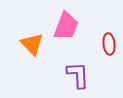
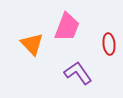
pink trapezoid: moved 1 px right, 1 px down
purple L-shape: moved 2 px up; rotated 32 degrees counterclockwise
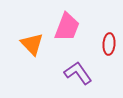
red ellipse: rotated 10 degrees clockwise
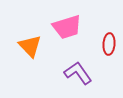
pink trapezoid: rotated 52 degrees clockwise
orange triangle: moved 2 px left, 2 px down
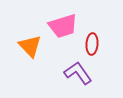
pink trapezoid: moved 4 px left, 1 px up
red ellipse: moved 17 px left
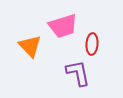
purple L-shape: rotated 24 degrees clockwise
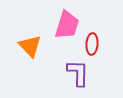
pink trapezoid: moved 4 px right, 1 px up; rotated 56 degrees counterclockwise
purple L-shape: rotated 12 degrees clockwise
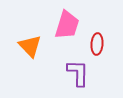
red ellipse: moved 5 px right
